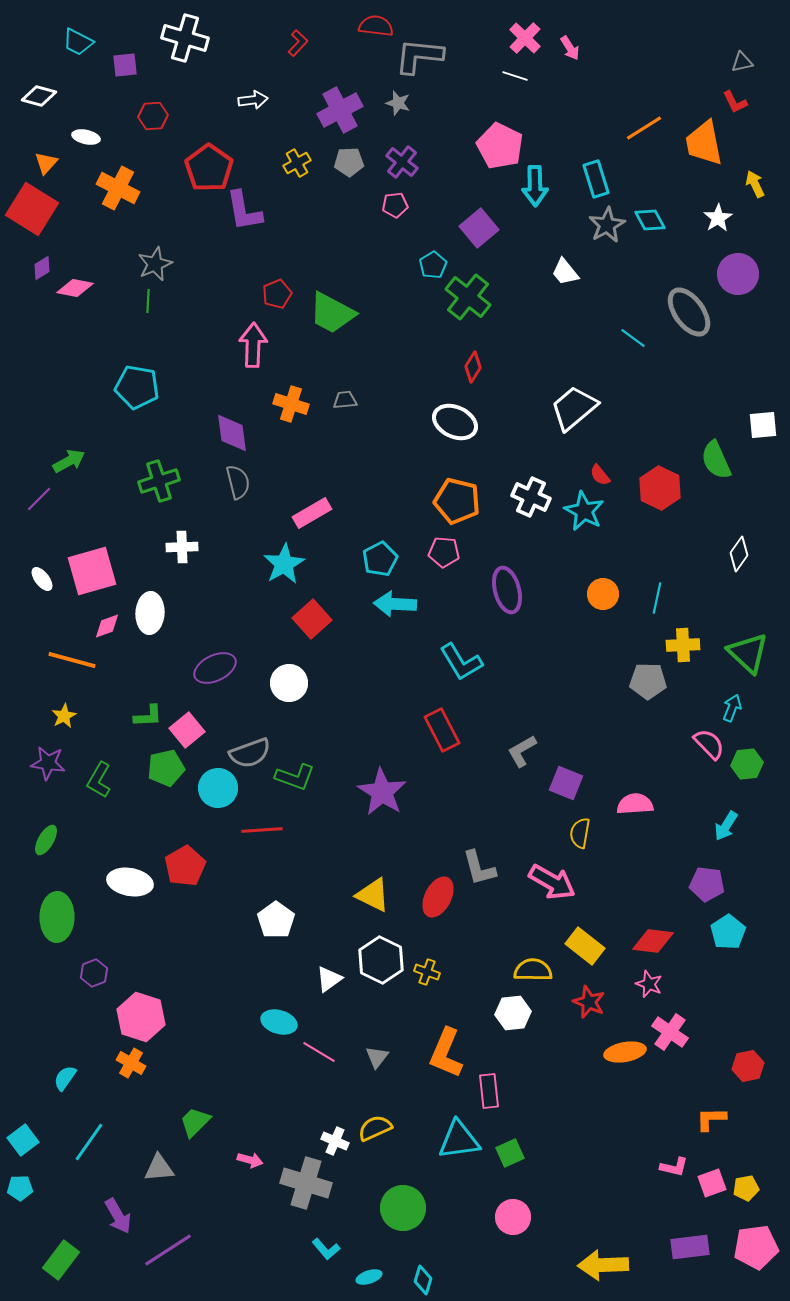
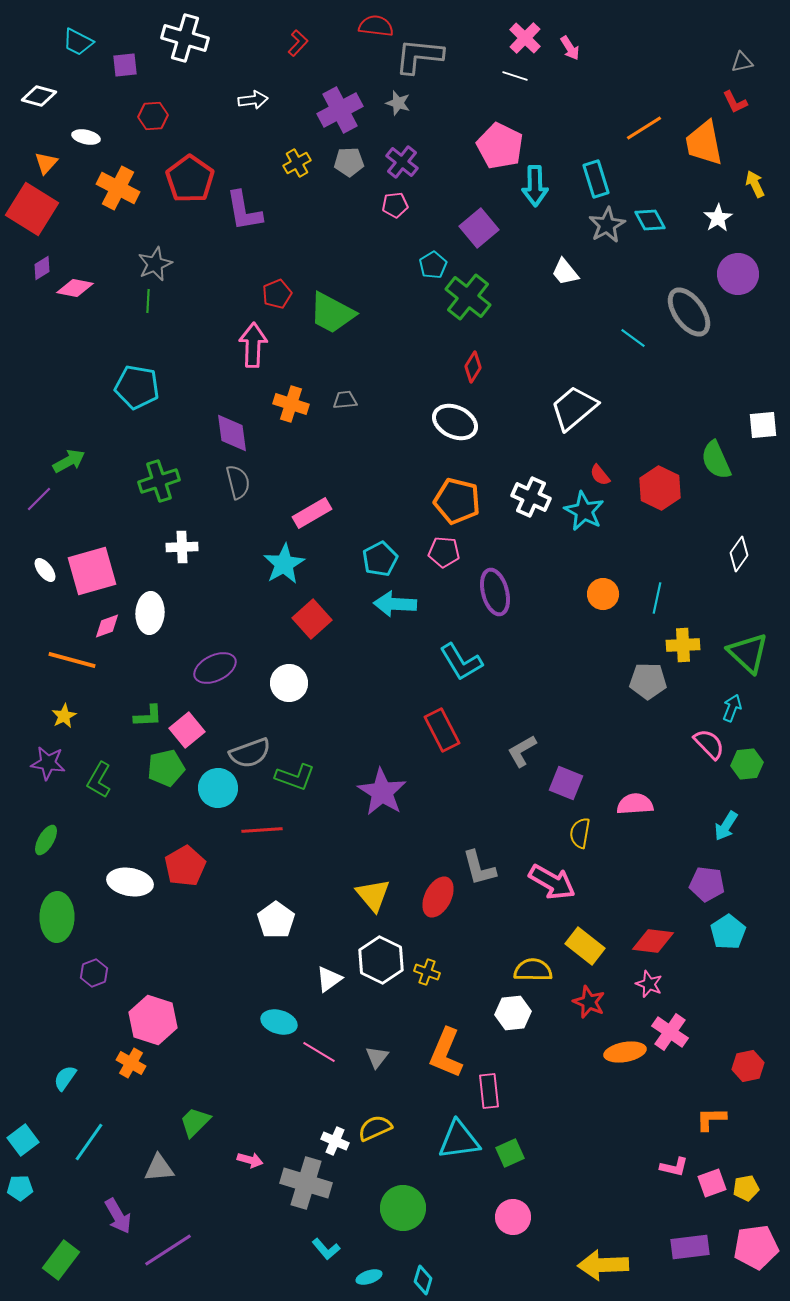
red pentagon at (209, 168): moved 19 px left, 11 px down
white ellipse at (42, 579): moved 3 px right, 9 px up
purple ellipse at (507, 590): moved 12 px left, 2 px down
yellow triangle at (373, 895): rotated 24 degrees clockwise
pink hexagon at (141, 1017): moved 12 px right, 3 px down
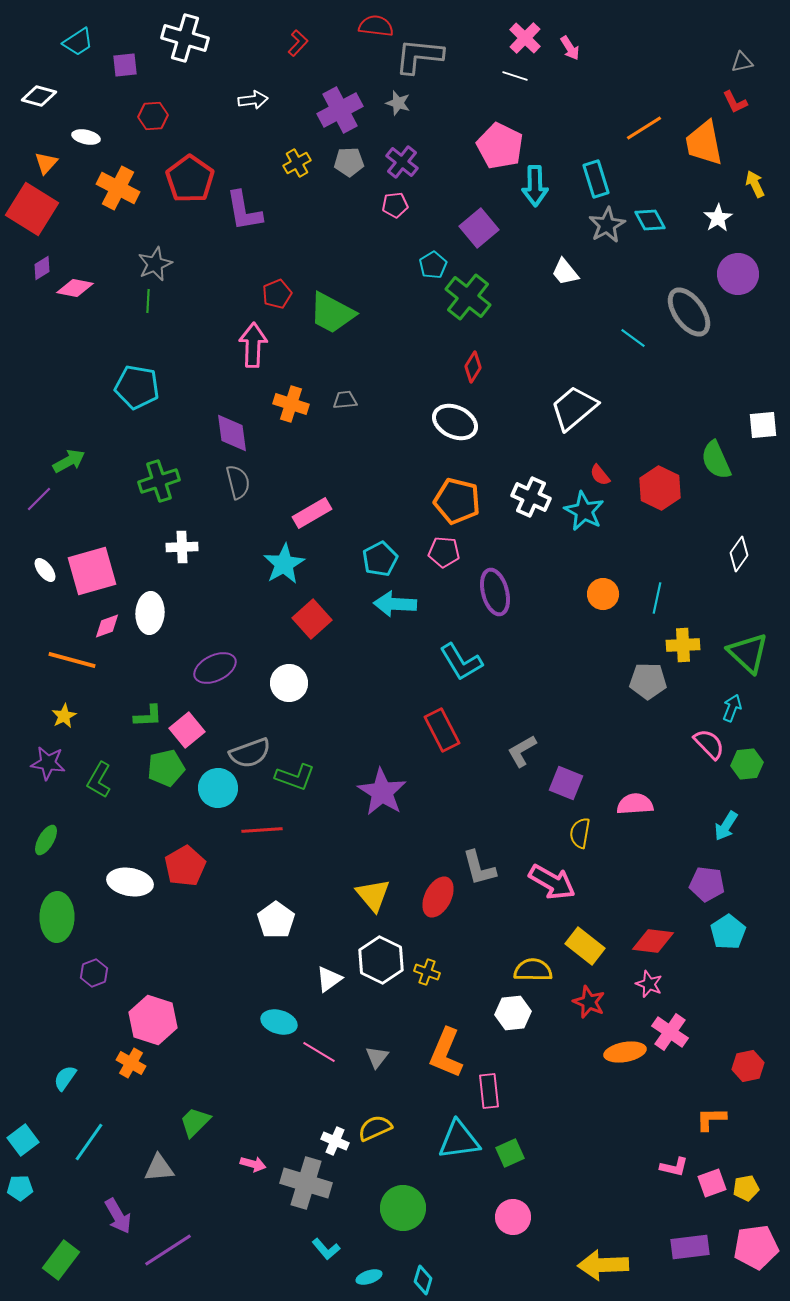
cyan trapezoid at (78, 42): rotated 60 degrees counterclockwise
pink arrow at (250, 1160): moved 3 px right, 4 px down
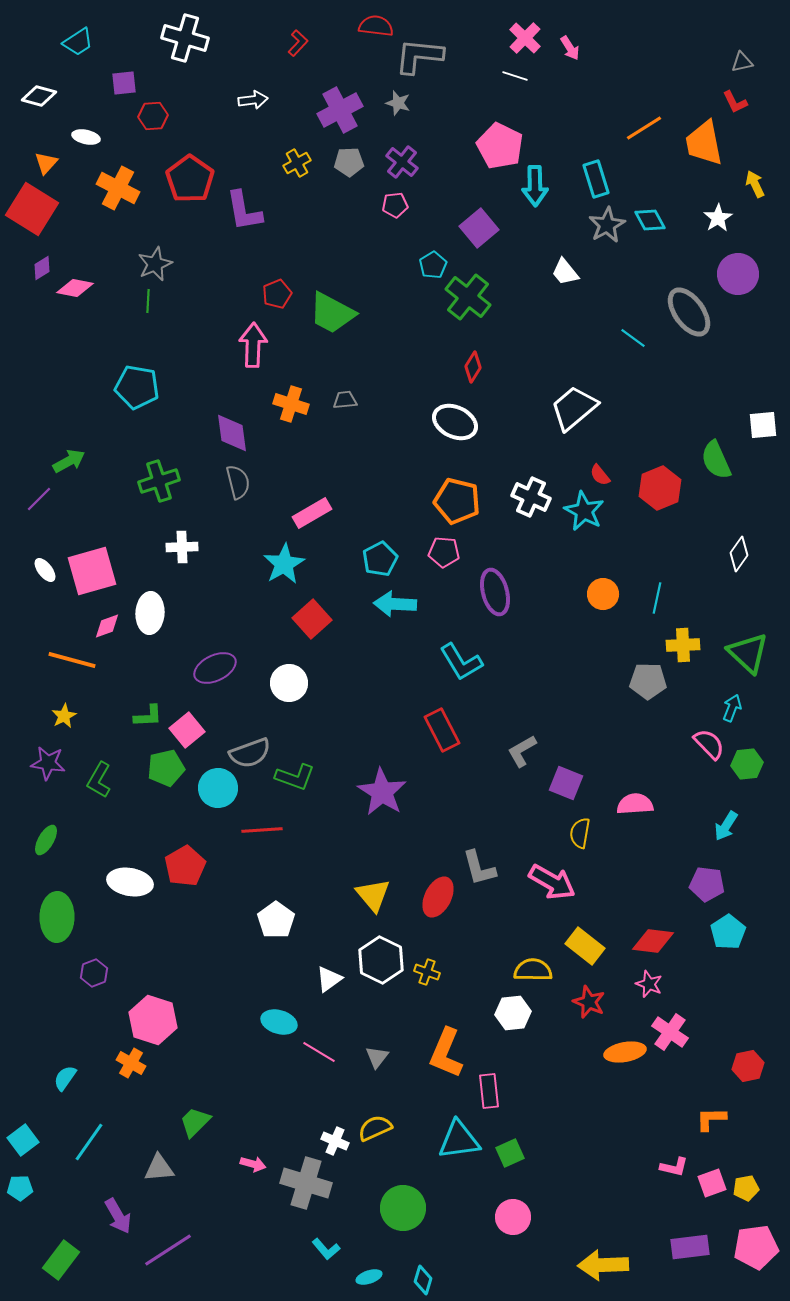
purple square at (125, 65): moved 1 px left, 18 px down
red hexagon at (660, 488): rotated 12 degrees clockwise
